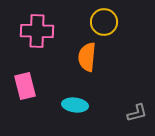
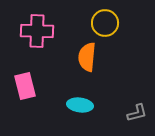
yellow circle: moved 1 px right, 1 px down
cyan ellipse: moved 5 px right
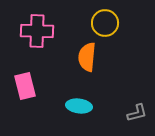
cyan ellipse: moved 1 px left, 1 px down
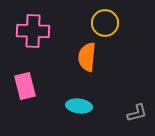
pink cross: moved 4 px left
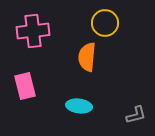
pink cross: rotated 8 degrees counterclockwise
gray L-shape: moved 1 px left, 2 px down
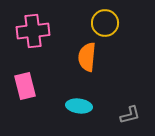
gray L-shape: moved 6 px left
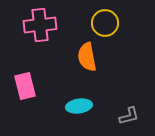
pink cross: moved 7 px right, 6 px up
orange semicircle: rotated 16 degrees counterclockwise
cyan ellipse: rotated 15 degrees counterclockwise
gray L-shape: moved 1 px left, 1 px down
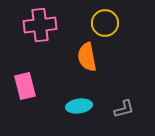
gray L-shape: moved 5 px left, 7 px up
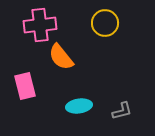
orange semicircle: moved 26 px left; rotated 28 degrees counterclockwise
gray L-shape: moved 2 px left, 2 px down
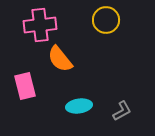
yellow circle: moved 1 px right, 3 px up
orange semicircle: moved 1 px left, 2 px down
gray L-shape: rotated 15 degrees counterclockwise
